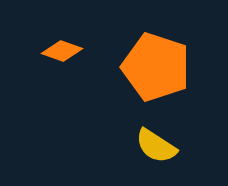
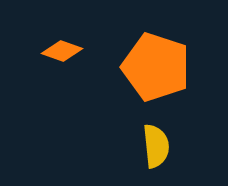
yellow semicircle: rotated 129 degrees counterclockwise
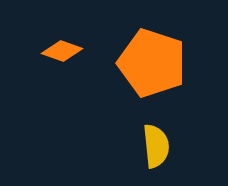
orange pentagon: moved 4 px left, 4 px up
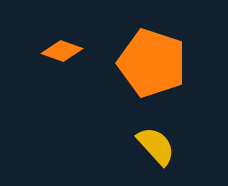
yellow semicircle: rotated 36 degrees counterclockwise
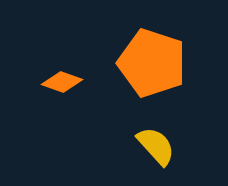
orange diamond: moved 31 px down
